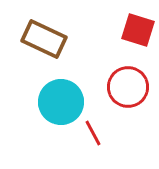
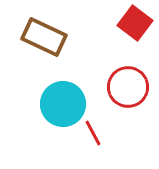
red square: moved 3 px left, 7 px up; rotated 20 degrees clockwise
brown rectangle: moved 2 px up
cyan circle: moved 2 px right, 2 px down
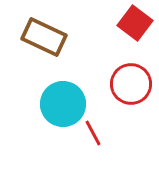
red circle: moved 3 px right, 3 px up
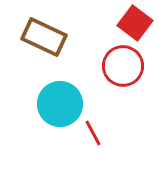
red circle: moved 8 px left, 18 px up
cyan circle: moved 3 px left
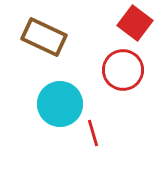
red circle: moved 4 px down
red line: rotated 12 degrees clockwise
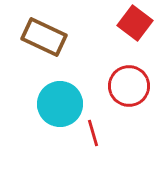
red circle: moved 6 px right, 16 px down
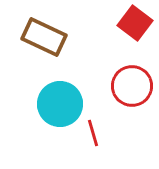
red circle: moved 3 px right
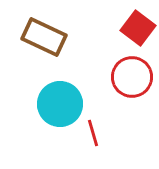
red square: moved 3 px right, 5 px down
red circle: moved 9 px up
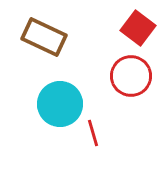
red circle: moved 1 px left, 1 px up
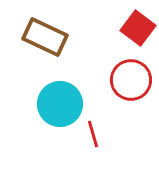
brown rectangle: moved 1 px right
red circle: moved 4 px down
red line: moved 1 px down
